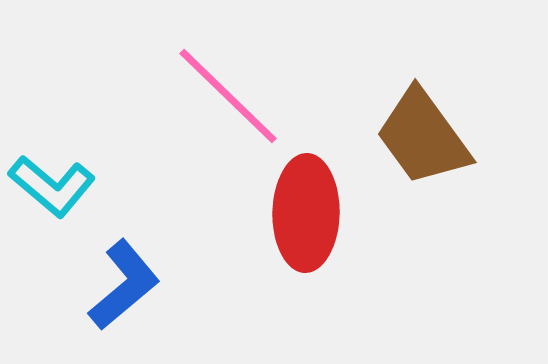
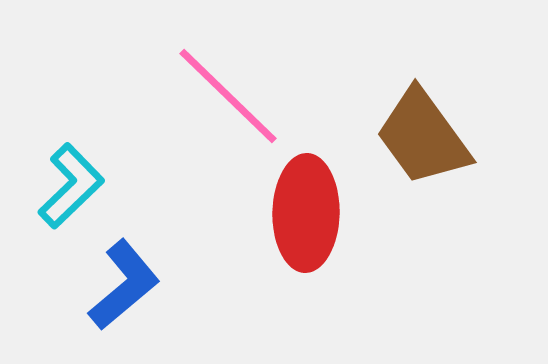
cyan L-shape: moved 19 px right; rotated 84 degrees counterclockwise
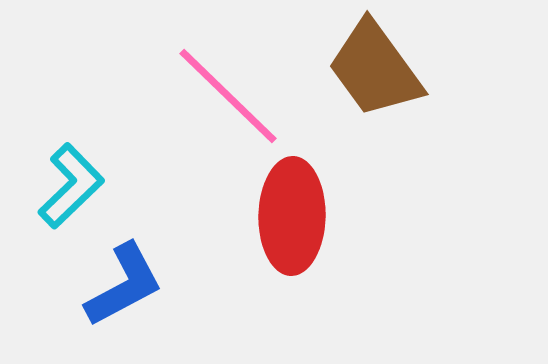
brown trapezoid: moved 48 px left, 68 px up
red ellipse: moved 14 px left, 3 px down
blue L-shape: rotated 12 degrees clockwise
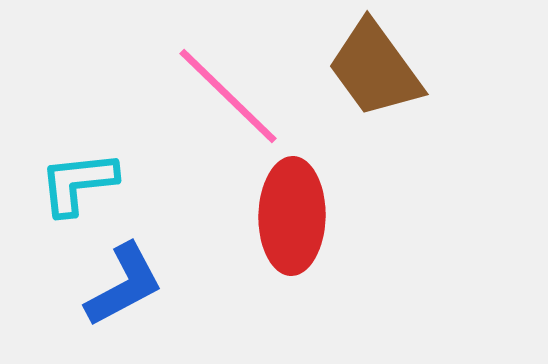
cyan L-shape: moved 7 px right, 3 px up; rotated 142 degrees counterclockwise
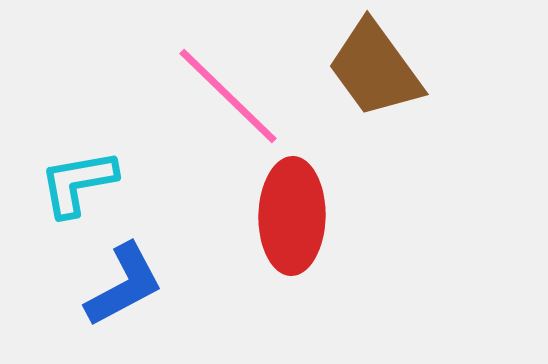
cyan L-shape: rotated 4 degrees counterclockwise
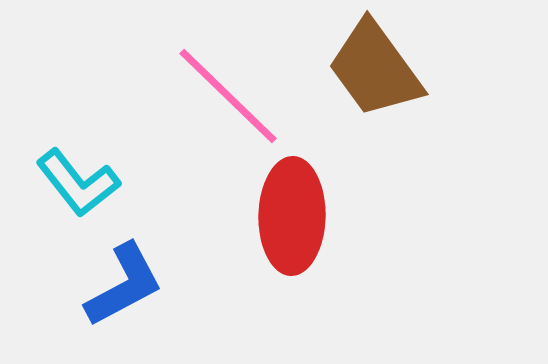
cyan L-shape: rotated 118 degrees counterclockwise
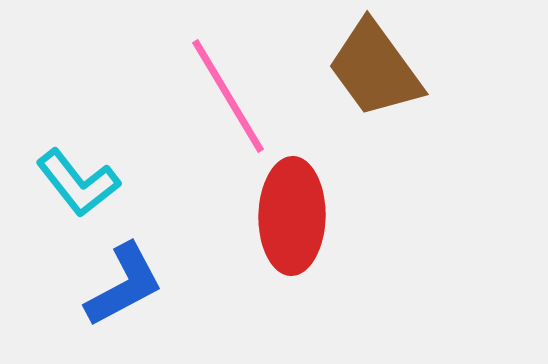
pink line: rotated 15 degrees clockwise
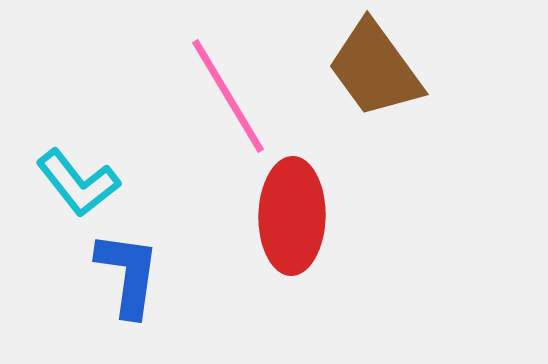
blue L-shape: moved 4 px right, 11 px up; rotated 54 degrees counterclockwise
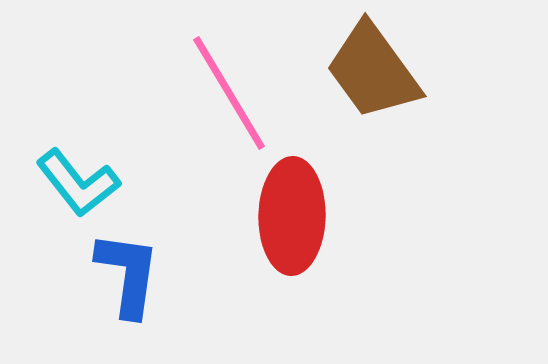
brown trapezoid: moved 2 px left, 2 px down
pink line: moved 1 px right, 3 px up
